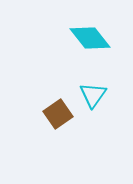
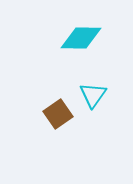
cyan diamond: moved 9 px left; rotated 51 degrees counterclockwise
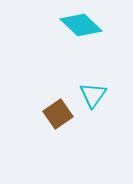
cyan diamond: moved 13 px up; rotated 42 degrees clockwise
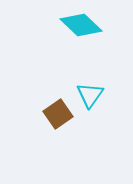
cyan triangle: moved 3 px left
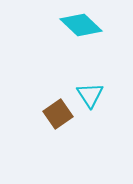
cyan triangle: rotated 8 degrees counterclockwise
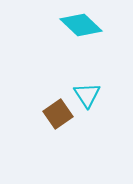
cyan triangle: moved 3 px left
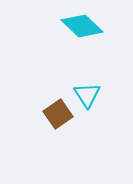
cyan diamond: moved 1 px right, 1 px down
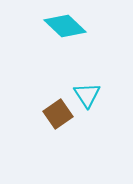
cyan diamond: moved 17 px left
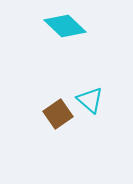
cyan triangle: moved 3 px right, 5 px down; rotated 16 degrees counterclockwise
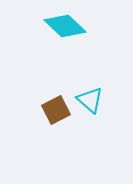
brown square: moved 2 px left, 4 px up; rotated 8 degrees clockwise
